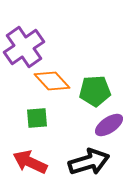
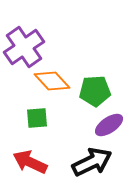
black arrow: moved 3 px right; rotated 9 degrees counterclockwise
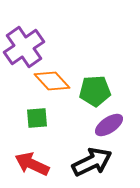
red arrow: moved 2 px right, 2 px down
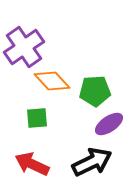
purple ellipse: moved 1 px up
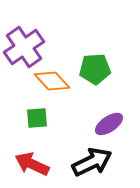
green pentagon: moved 22 px up
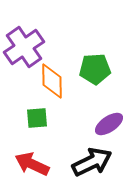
orange diamond: rotated 42 degrees clockwise
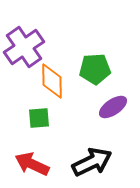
green square: moved 2 px right
purple ellipse: moved 4 px right, 17 px up
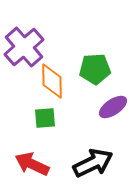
purple cross: rotated 6 degrees counterclockwise
green square: moved 6 px right
black arrow: moved 1 px right, 1 px down
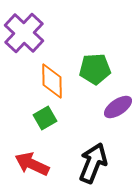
purple cross: moved 14 px up; rotated 6 degrees counterclockwise
purple ellipse: moved 5 px right
green square: rotated 25 degrees counterclockwise
black arrow: rotated 42 degrees counterclockwise
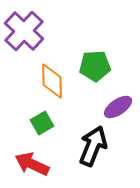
purple cross: moved 2 px up
green pentagon: moved 3 px up
green square: moved 3 px left, 5 px down
black arrow: moved 17 px up
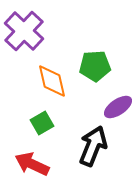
orange diamond: rotated 12 degrees counterclockwise
